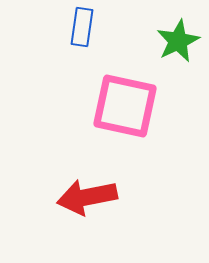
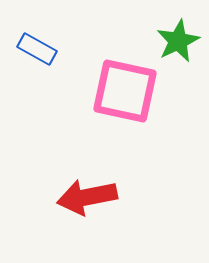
blue rectangle: moved 45 px left, 22 px down; rotated 69 degrees counterclockwise
pink square: moved 15 px up
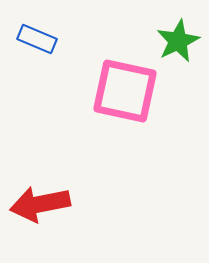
blue rectangle: moved 10 px up; rotated 6 degrees counterclockwise
red arrow: moved 47 px left, 7 px down
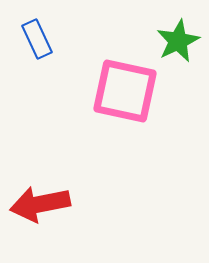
blue rectangle: rotated 42 degrees clockwise
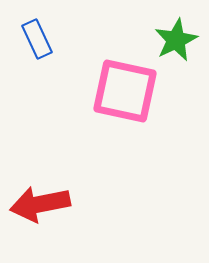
green star: moved 2 px left, 1 px up
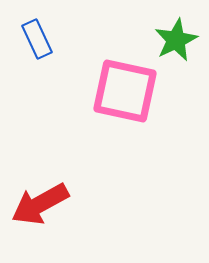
red arrow: rotated 18 degrees counterclockwise
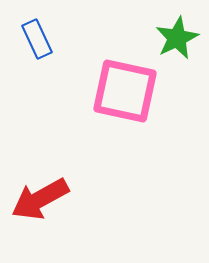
green star: moved 1 px right, 2 px up
red arrow: moved 5 px up
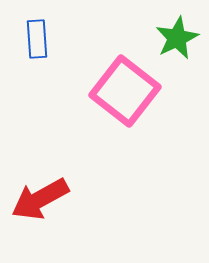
blue rectangle: rotated 21 degrees clockwise
pink square: rotated 26 degrees clockwise
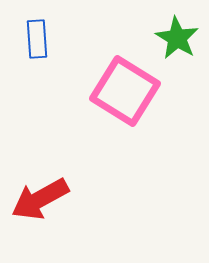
green star: rotated 15 degrees counterclockwise
pink square: rotated 6 degrees counterclockwise
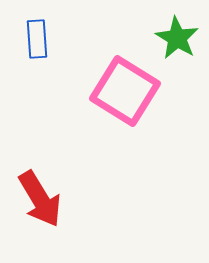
red arrow: rotated 92 degrees counterclockwise
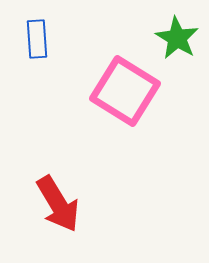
red arrow: moved 18 px right, 5 px down
